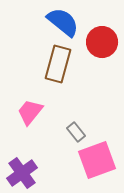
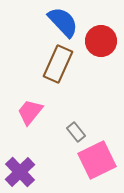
blue semicircle: rotated 8 degrees clockwise
red circle: moved 1 px left, 1 px up
brown rectangle: rotated 9 degrees clockwise
pink square: rotated 6 degrees counterclockwise
purple cross: moved 2 px left, 1 px up; rotated 8 degrees counterclockwise
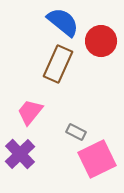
blue semicircle: rotated 8 degrees counterclockwise
gray rectangle: rotated 24 degrees counterclockwise
pink square: moved 1 px up
purple cross: moved 18 px up
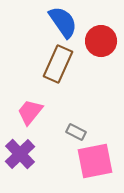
blue semicircle: rotated 16 degrees clockwise
pink square: moved 2 px left, 2 px down; rotated 15 degrees clockwise
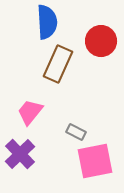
blue semicircle: moved 16 px left; rotated 32 degrees clockwise
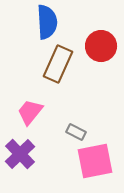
red circle: moved 5 px down
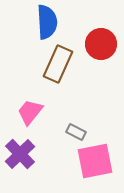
red circle: moved 2 px up
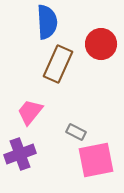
purple cross: rotated 24 degrees clockwise
pink square: moved 1 px right, 1 px up
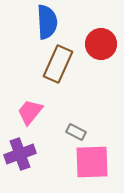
pink square: moved 4 px left, 2 px down; rotated 9 degrees clockwise
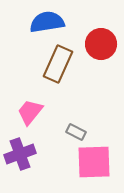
blue semicircle: rotated 96 degrees counterclockwise
pink square: moved 2 px right
